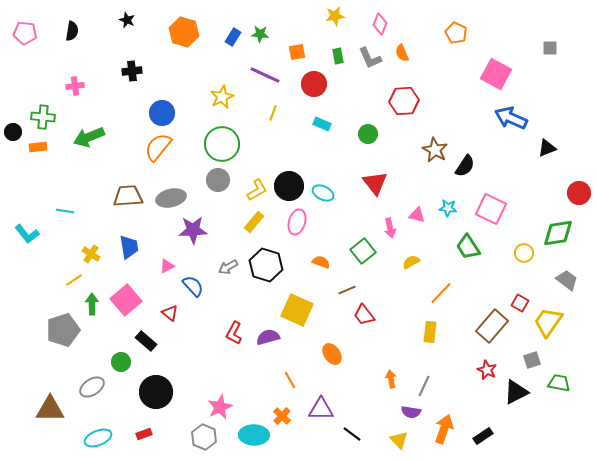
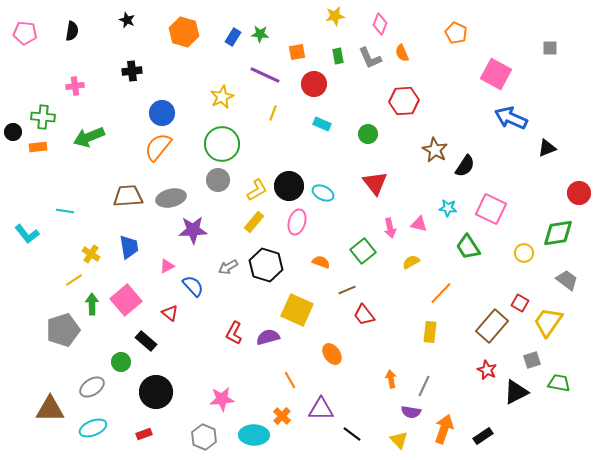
pink triangle at (417, 215): moved 2 px right, 9 px down
pink star at (220, 407): moved 2 px right, 8 px up; rotated 20 degrees clockwise
cyan ellipse at (98, 438): moved 5 px left, 10 px up
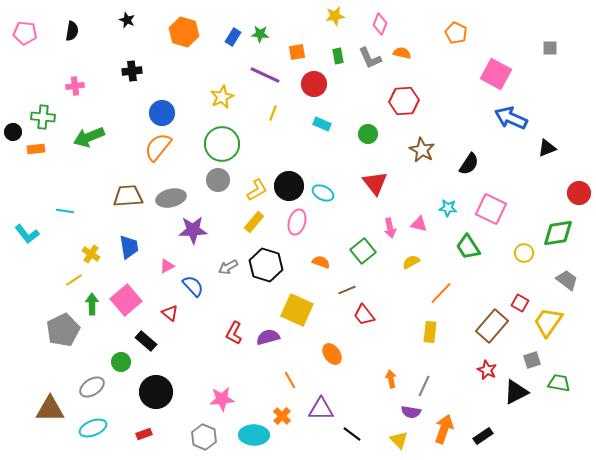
orange semicircle at (402, 53): rotated 126 degrees clockwise
orange rectangle at (38, 147): moved 2 px left, 2 px down
brown star at (435, 150): moved 13 px left
black semicircle at (465, 166): moved 4 px right, 2 px up
gray pentagon at (63, 330): rotated 8 degrees counterclockwise
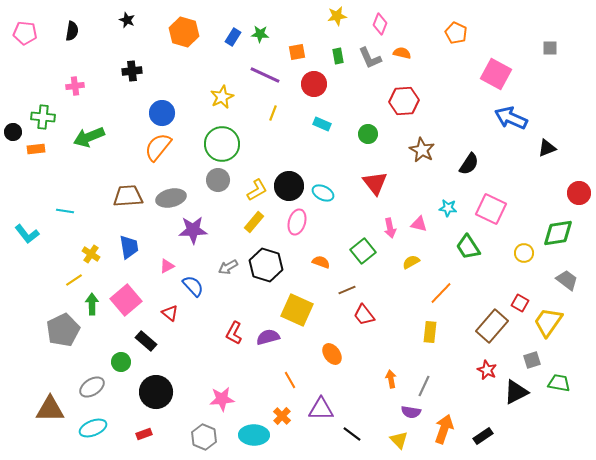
yellow star at (335, 16): moved 2 px right
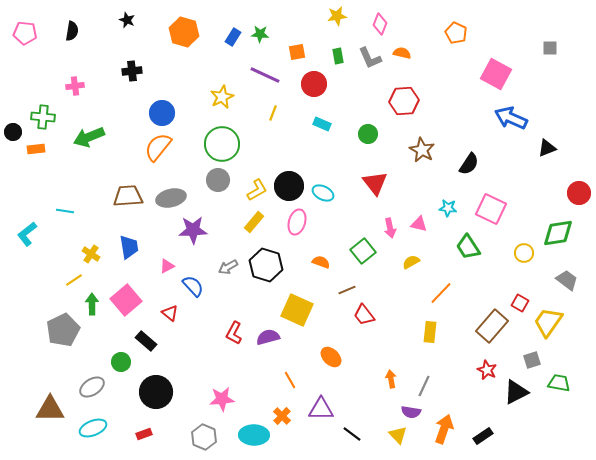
cyan L-shape at (27, 234): rotated 90 degrees clockwise
orange ellipse at (332, 354): moved 1 px left, 3 px down; rotated 10 degrees counterclockwise
yellow triangle at (399, 440): moved 1 px left, 5 px up
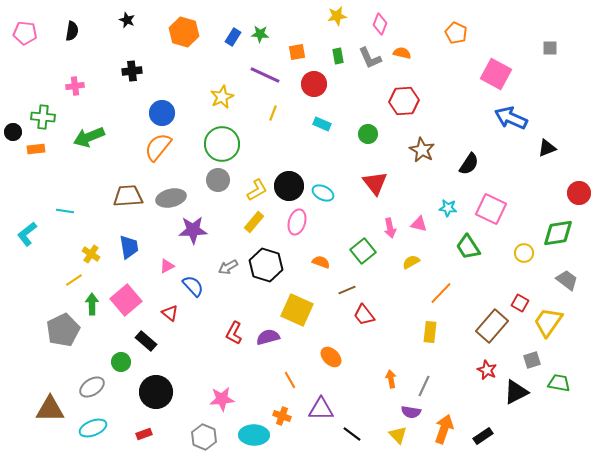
orange cross at (282, 416): rotated 24 degrees counterclockwise
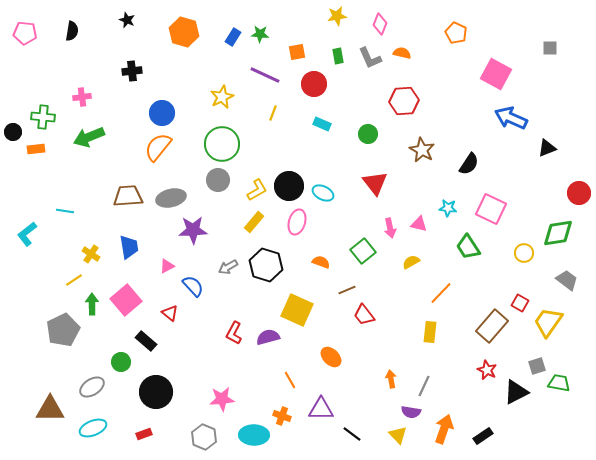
pink cross at (75, 86): moved 7 px right, 11 px down
gray square at (532, 360): moved 5 px right, 6 px down
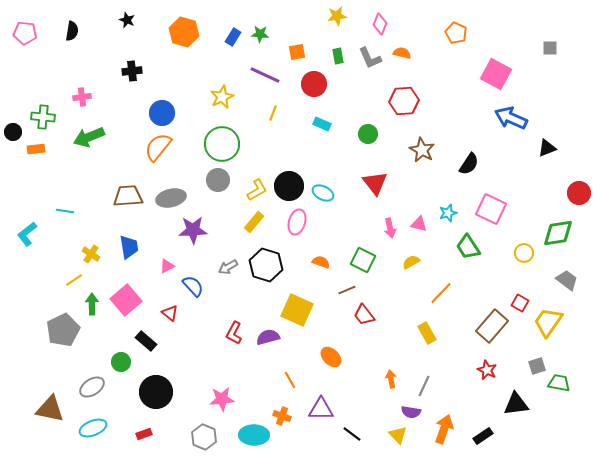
cyan star at (448, 208): moved 5 px down; rotated 24 degrees counterclockwise
green square at (363, 251): moved 9 px down; rotated 25 degrees counterclockwise
yellow rectangle at (430, 332): moved 3 px left, 1 px down; rotated 35 degrees counterclockwise
black triangle at (516, 392): moved 12 px down; rotated 20 degrees clockwise
brown triangle at (50, 409): rotated 12 degrees clockwise
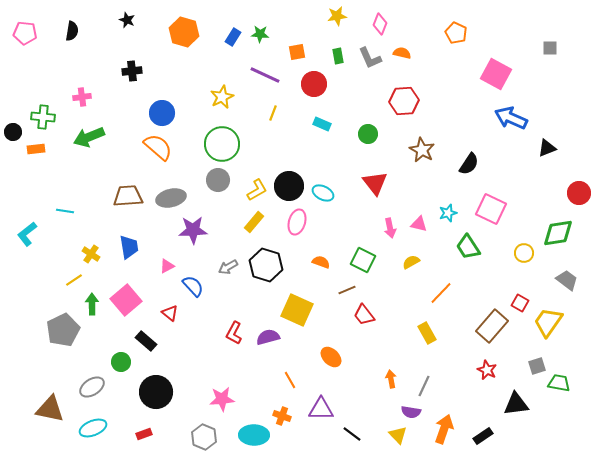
orange semicircle at (158, 147): rotated 92 degrees clockwise
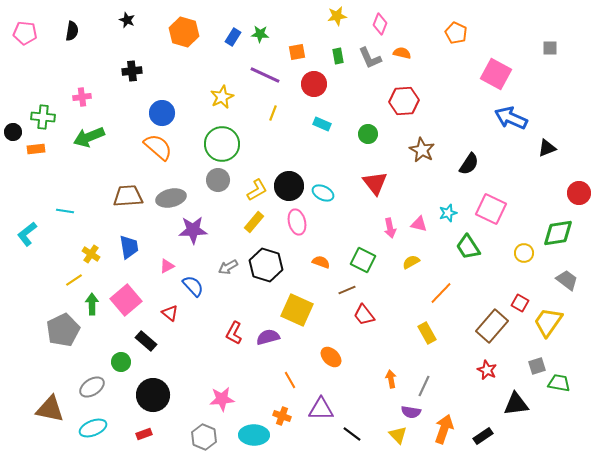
pink ellipse at (297, 222): rotated 30 degrees counterclockwise
black circle at (156, 392): moved 3 px left, 3 px down
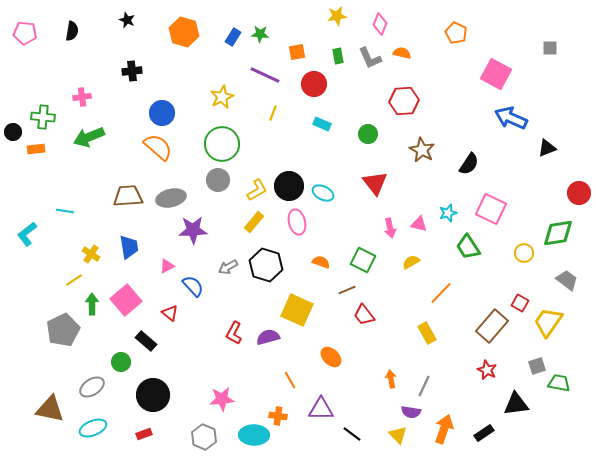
orange cross at (282, 416): moved 4 px left; rotated 12 degrees counterclockwise
black rectangle at (483, 436): moved 1 px right, 3 px up
